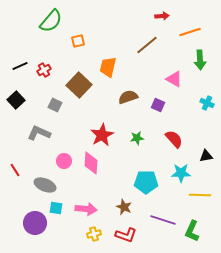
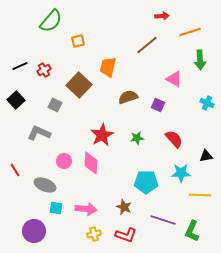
purple circle: moved 1 px left, 8 px down
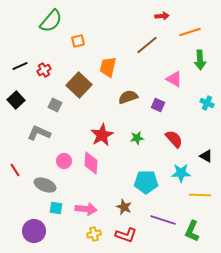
black triangle: rotated 40 degrees clockwise
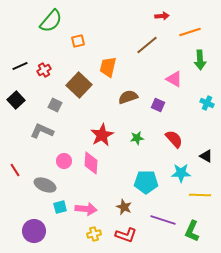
gray L-shape: moved 3 px right, 2 px up
cyan square: moved 4 px right, 1 px up; rotated 24 degrees counterclockwise
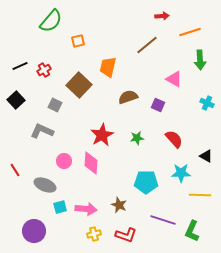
brown star: moved 5 px left, 2 px up
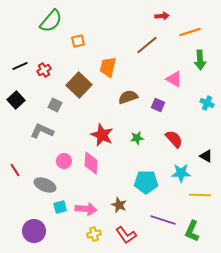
red star: rotated 20 degrees counterclockwise
red L-shape: rotated 35 degrees clockwise
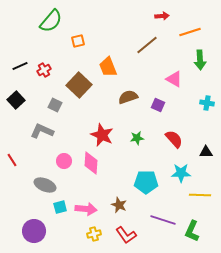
orange trapezoid: rotated 35 degrees counterclockwise
cyan cross: rotated 16 degrees counterclockwise
black triangle: moved 4 px up; rotated 32 degrees counterclockwise
red line: moved 3 px left, 10 px up
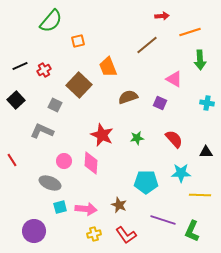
purple square: moved 2 px right, 2 px up
gray ellipse: moved 5 px right, 2 px up
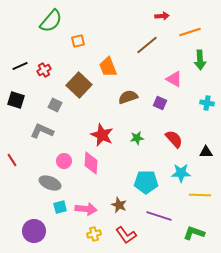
black square: rotated 30 degrees counterclockwise
purple line: moved 4 px left, 4 px up
green L-shape: moved 2 px right, 2 px down; rotated 85 degrees clockwise
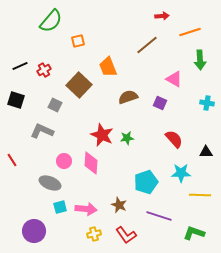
green star: moved 10 px left
cyan pentagon: rotated 20 degrees counterclockwise
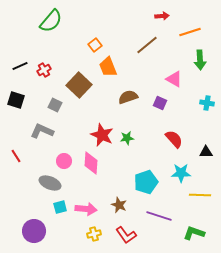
orange square: moved 17 px right, 4 px down; rotated 24 degrees counterclockwise
red line: moved 4 px right, 4 px up
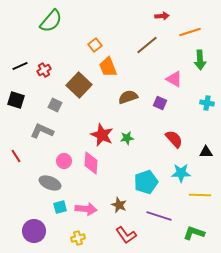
yellow cross: moved 16 px left, 4 px down
